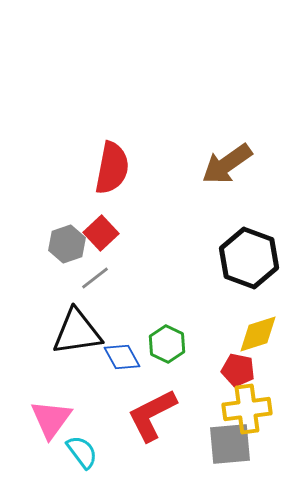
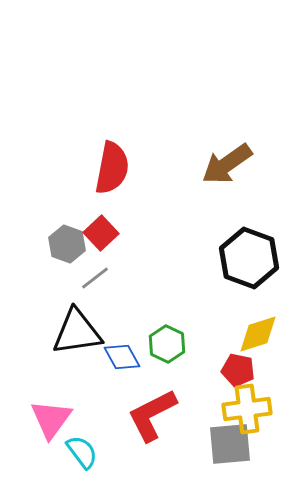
gray hexagon: rotated 21 degrees counterclockwise
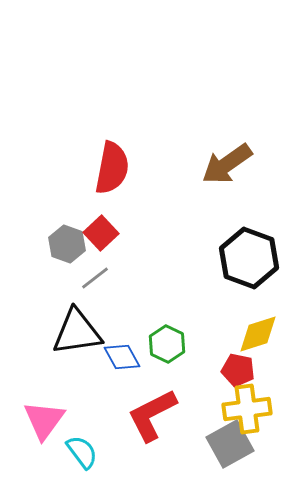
pink triangle: moved 7 px left, 1 px down
gray square: rotated 24 degrees counterclockwise
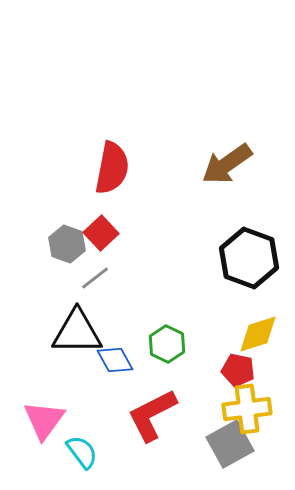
black triangle: rotated 8 degrees clockwise
blue diamond: moved 7 px left, 3 px down
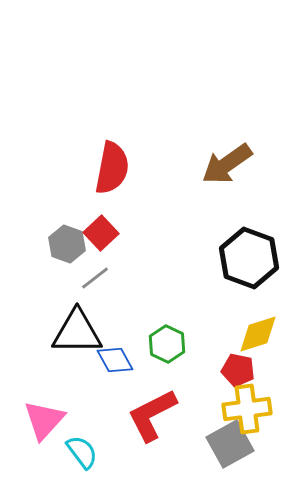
pink triangle: rotated 6 degrees clockwise
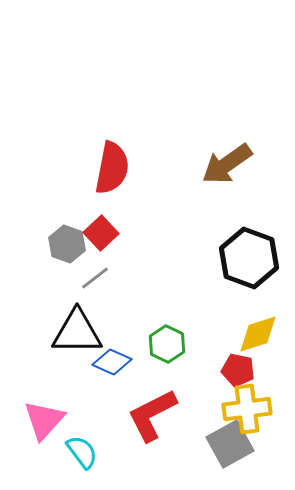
blue diamond: moved 3 px left, 2 px down; rotated 36 degrees counterclockwise
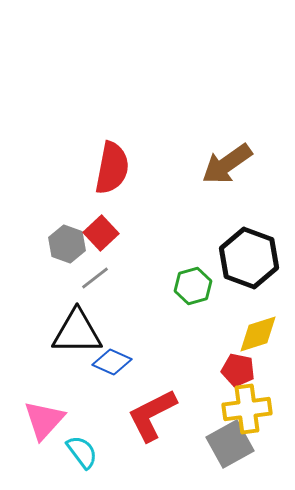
green hexagon: moved 26 px right, 58 px up; rotated 18 degrees clockwise
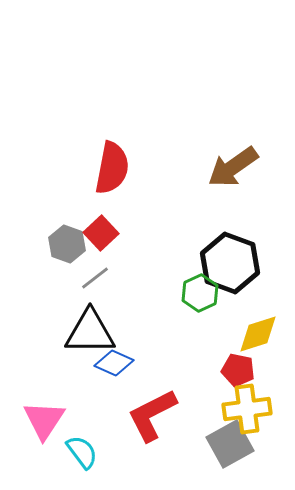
brown arrow: moved 6 px right, 3 px down
black hexagon: moved 19 px left, 5 px down
green hexagon: moved 7 px right, 7 px down; rotated 9 degrees counterclockwise
black triangle: moved 13 px right
blue diamond: moved 2 px right, 1 px down
pink triangle: rotated 9 degrees counterclockwise
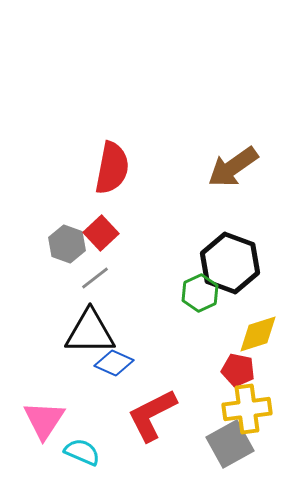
cyan semicircle: rotated 30 degrees counterclockwise
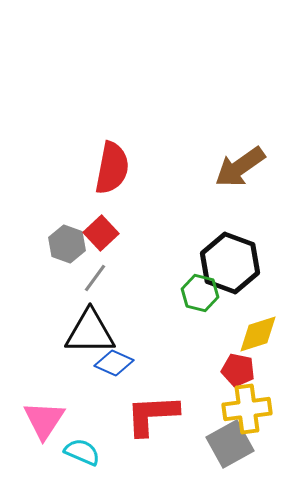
brown arrow: moved 7 px right
gray line: rotated 16 degrees counterclockwise
green hexagon: rotated 21 degrees counterclockwise
red L-shape: rotated 24 degrees clockwise
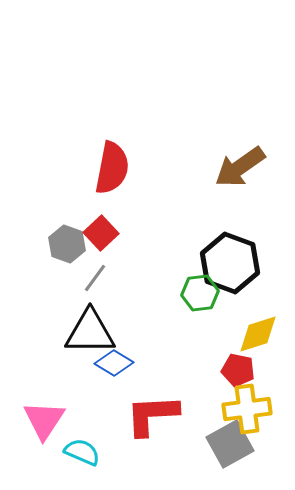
green hexagon: rotated 21 degrees counterclockwise
blue diamond: rotated 6 degrees clockwise
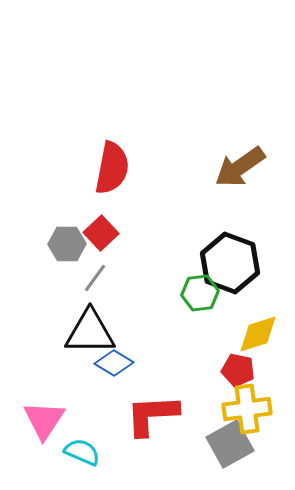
gray hexagon: rotated 21 degrees counterclockwise
